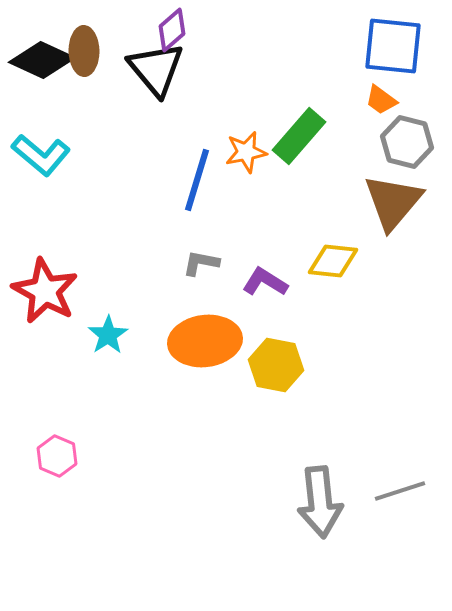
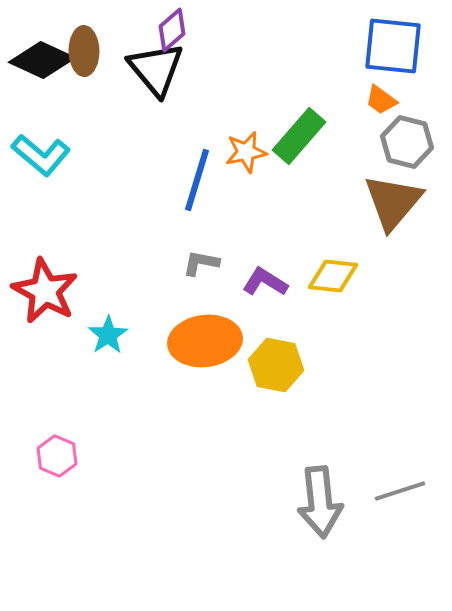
yellow diamond: moved 15 px down
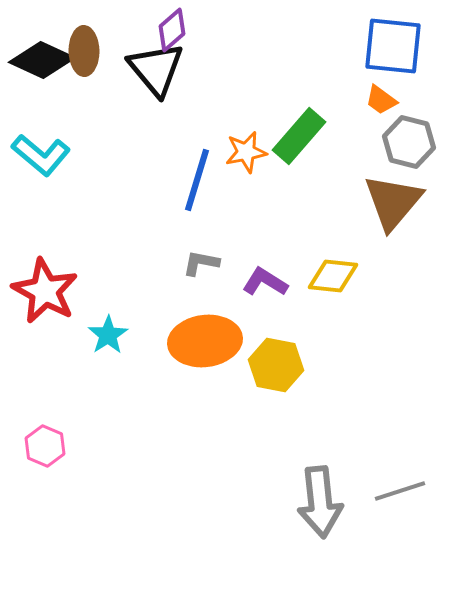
gray hexagon: moved 2 px right
pink hexagon: moved 12 px left, 10 px up
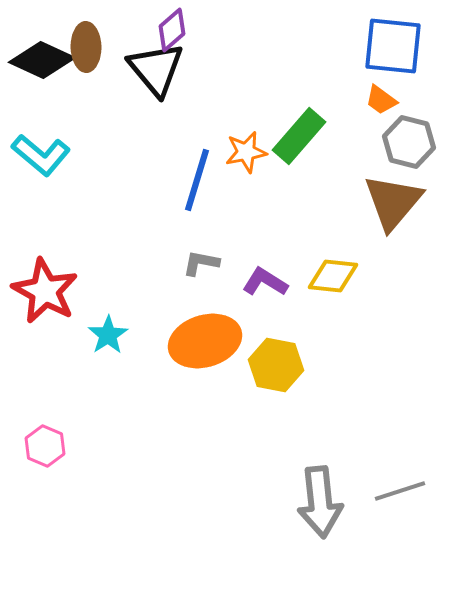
brown ellipse: moved 2 px right, 4 px up
orange ellipse: rotated 10 degrees counterclockwise
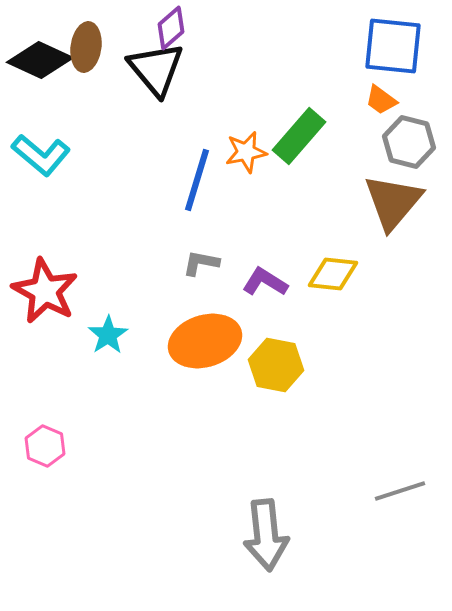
purple diamond: moved 1 px left, 2 px up
brown ellipse: rotated 9 degrees clockwise
black diamond: moved 2 px left
yellow diamond: moved 2 px up
gray arrow: moved 54 px left, 33 px down
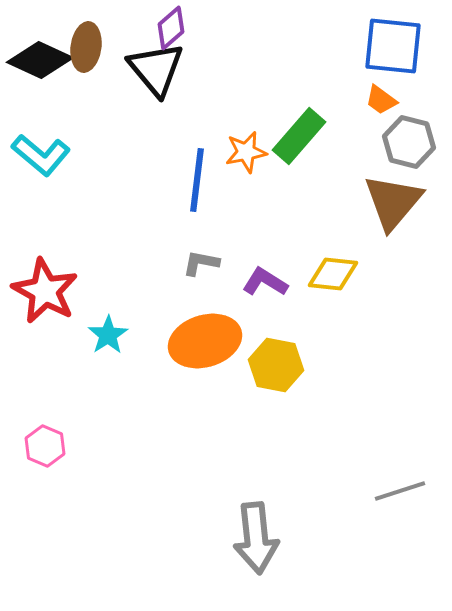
blue line: rotated 10 degrees counterclockwise
gray arrow: moved 10 px left, 3 px down
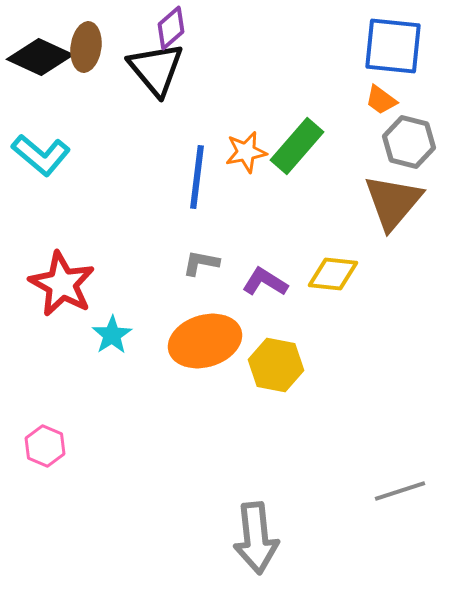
black diamond: moved 3 px up
green rectangle: moved 2 px left, 10 px down
blue line: moved 3 px up
red star: moved 17 px right, 7 px up
cyan star: moved 4 px right
